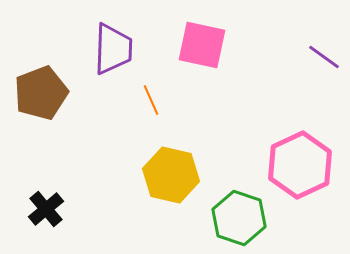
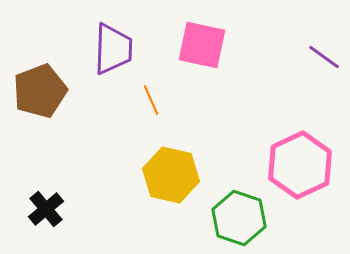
brown pentagon: moved 1 px left, 2 px up
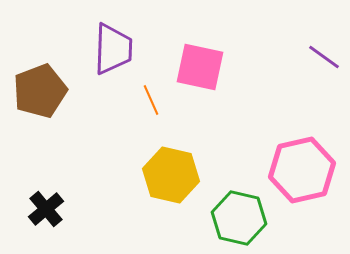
pink square: moved 2 px left, 22 px down
pink hexagon: moved 2 px right, 5 px down; rotated 12 degrees clockwise
green hexagon: rotated 6 degrees counterclockwise
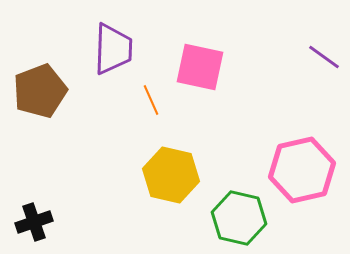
black cross: moved 12 px left, 13 px down; rotated 21 degrees clockwise
